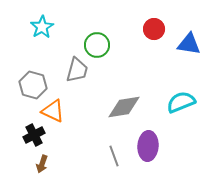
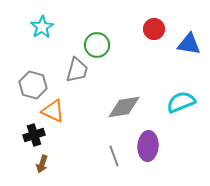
black cross: rotated 10 degrees clockwise
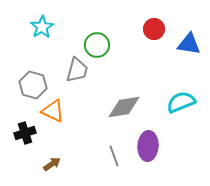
black cross: moved 9 px left, 2 px up
brown arrow: moved 10 px right; rotated 144 degrees counterclockwise
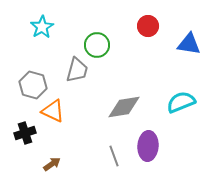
red circle: moved 6 px left, 3 px up
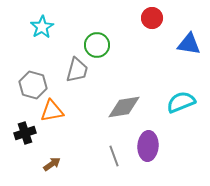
red circle: moved 4 px right, 8 px up
orange triangle: moved 1 px left; rotated 35 degrees counterclockwise
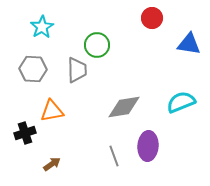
gray trapezoid: rotated 16 degrees counterclockwise
gray hexagon: moved 16 px up; rotated 12 degrees counterclockwise
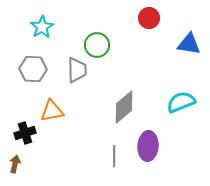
red circle: moved 3 px left
gray diamond: rotated 32 degrees counterclockwise
gray line: rotated 20 degrees clockwise
brown arrow: moved 37 px left; rotated 42 degrees counterclockwise
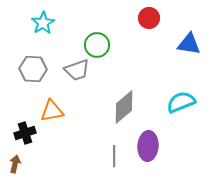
cyan star: moved 1 px right, 4 px up
gray trapezoid: rotated 72 degrees clockwise
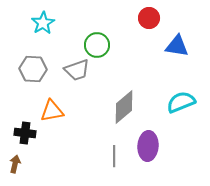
blue triangle: moved 12 px left, 2 px down
black cross: rotated 25 degrees clockwise
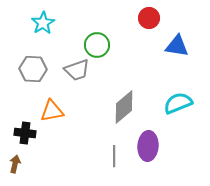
cyan semicircle: moved 3 px left, 1 px down
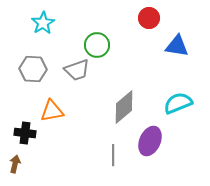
purple ellipse: moved 2 px right, 5 px up; rotated 20 degrees clockwise
gray line: moved 1 px left, 1 px up
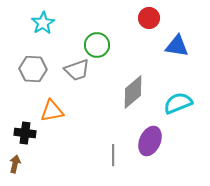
gray diamond: moved 9 px right, 15 px up
